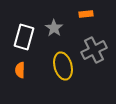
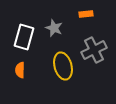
gray star: rotated 12 degrees counterclockwise
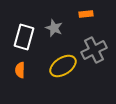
yellow ellipse: rotated 72 degrees clockwise
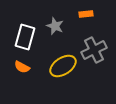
gray star: moved 1 px right, 2 px up
white rectangle: moved 1 px right
orange semicircle: moved 2 px right, 3 px up; rotated 63 degrees counterclockwise
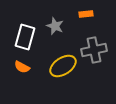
gray cross: rotated 15 degrees clockwise
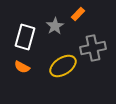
orange rectangle: moved 8 px left; rotated 40 degrees counterclockwise
gray star: rotated 18 degrees clockwise
gray cross: moved 1 px left, 2 px up
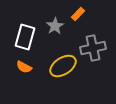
orange semicircle: moved 2 px right
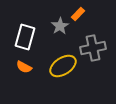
gray star: moved 5 px right
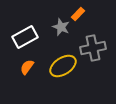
gray star: moved 1 px right, 1 px down; rotated 18 degrees counterclockwise
white rectangle: rotated 45 degrees clockwise
orange semicircle: moved 3 px right; rotated 98 degrees clockwise
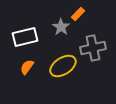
gray star: rotated 12 degrees clockwise
white rectangle: rotated 15 degrees clockwise
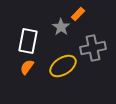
white rectangle: moved 3 px right, 4 px down; rotated 65 degrees counterclockwise
